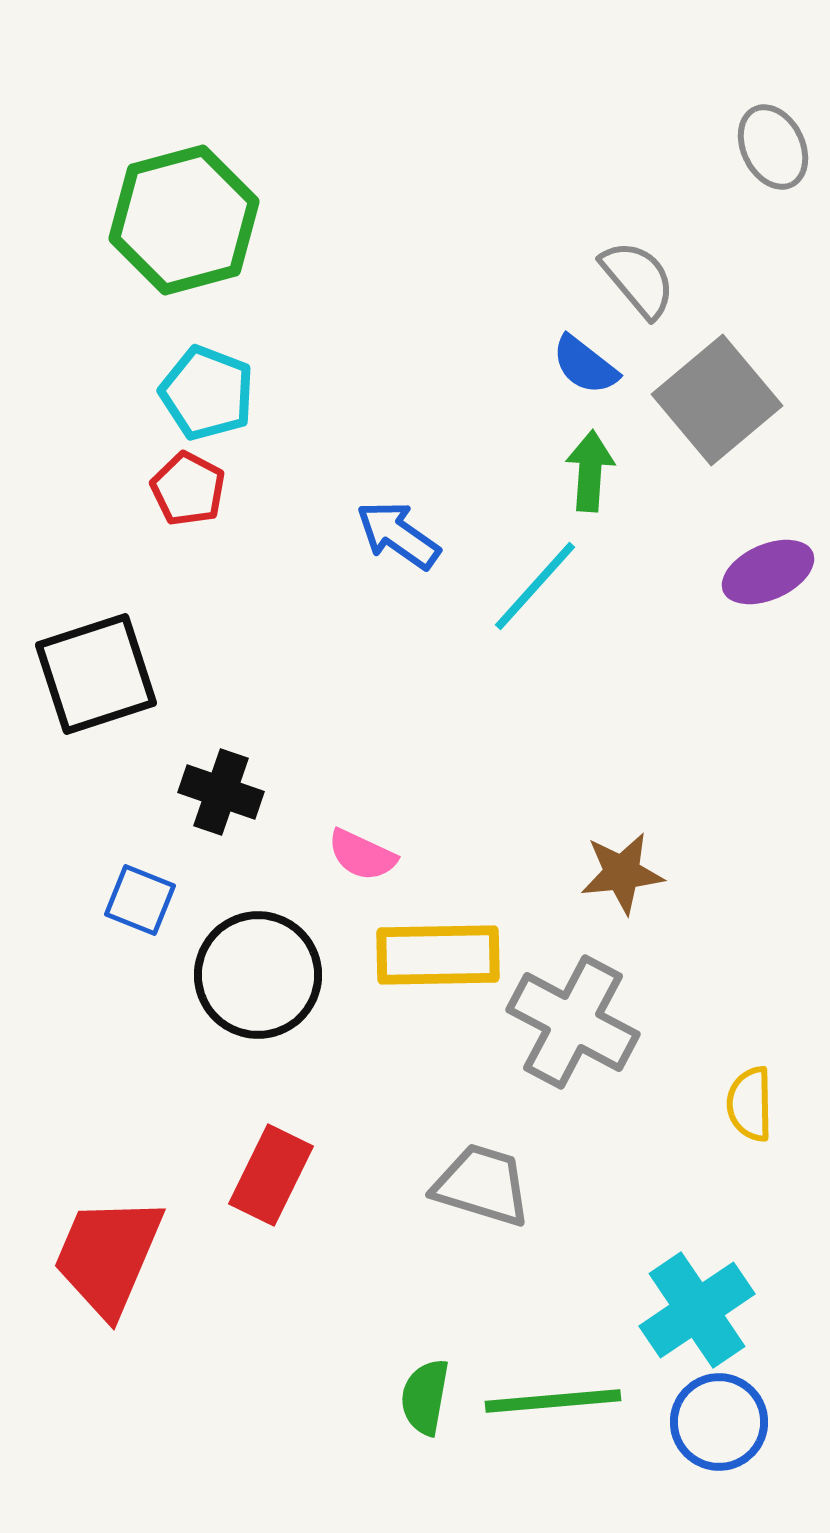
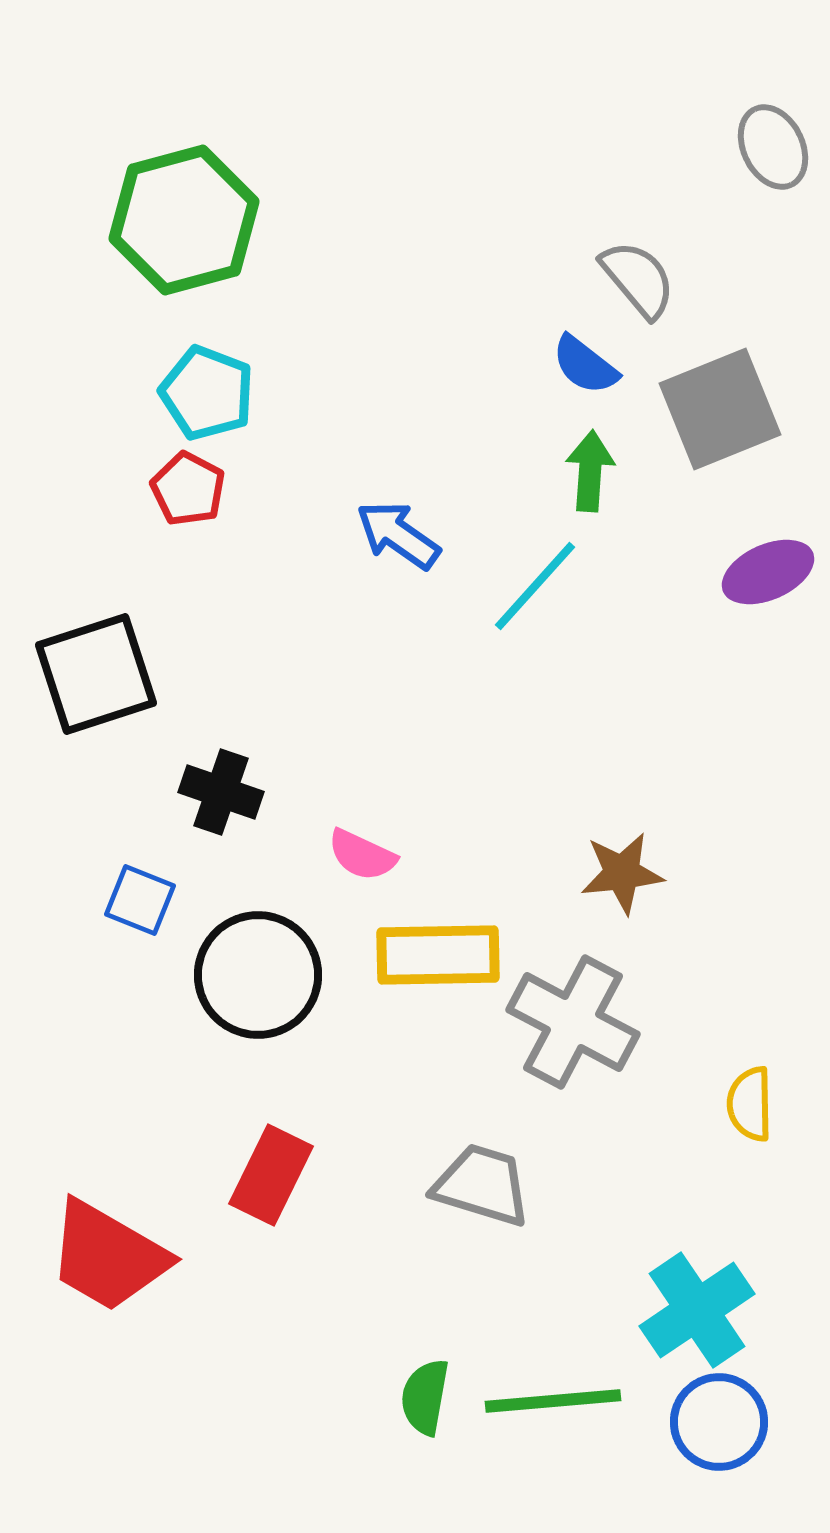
gray square: moved 3 px right, 9 px down; rotated 18 degrees clockwise
red trapezoid: rotated 83 degrees counterclockwise
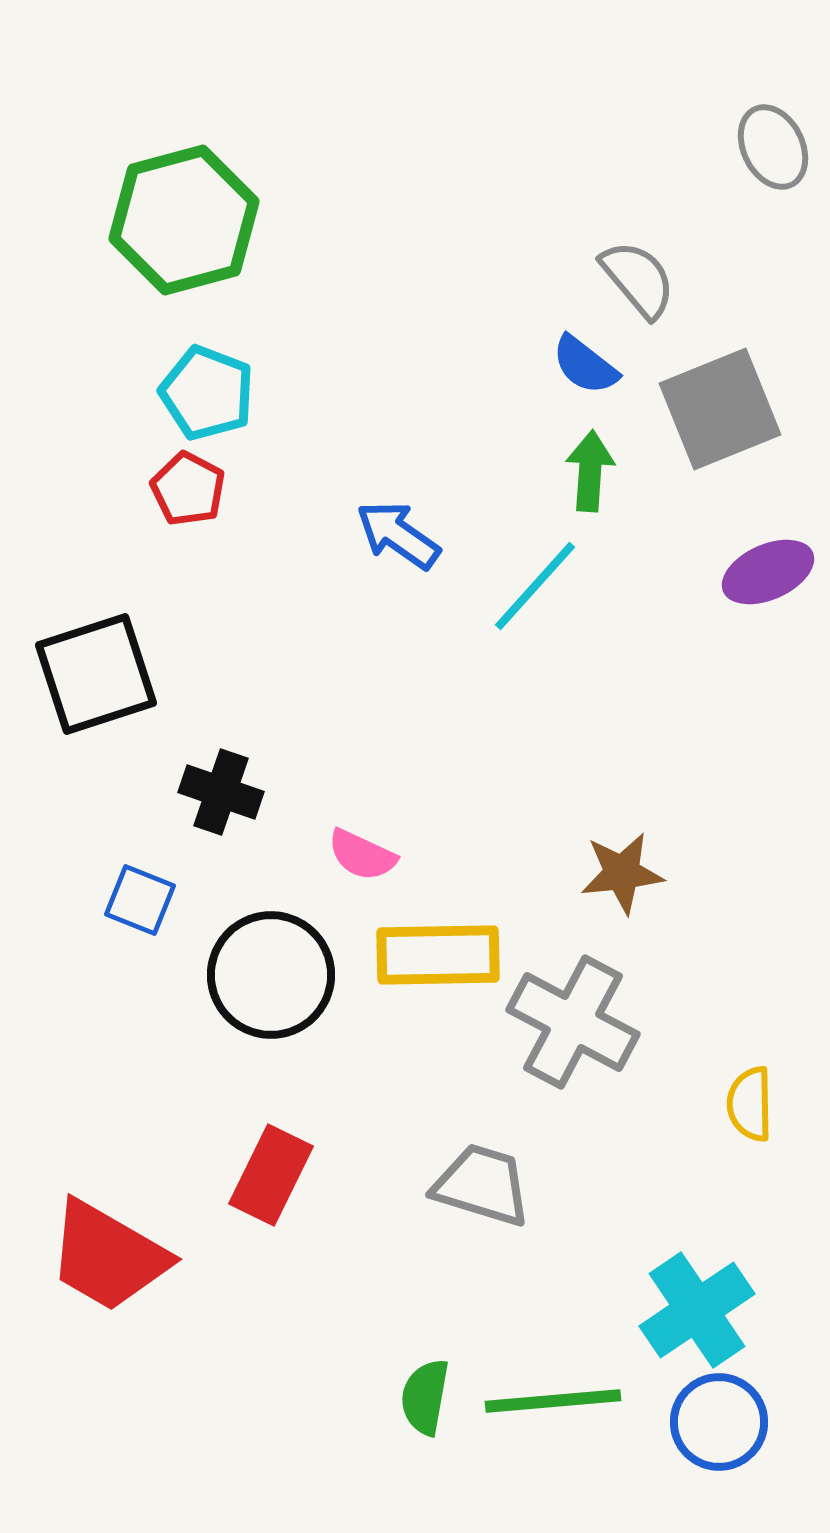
black circle: moved 13 px right
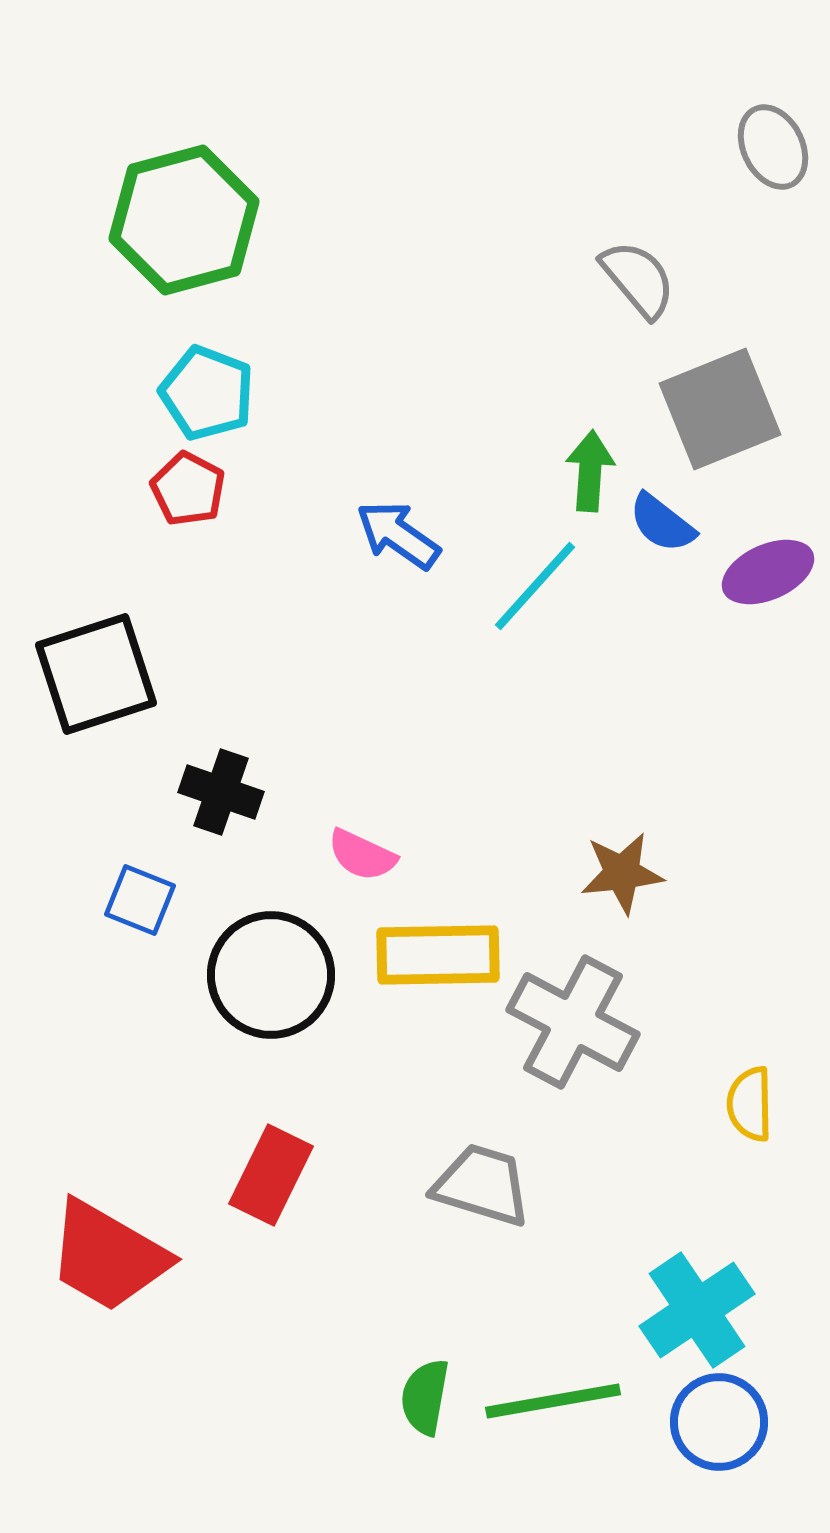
blue semicircle: moved 77 px right, 158 px down
green line: rotated 5 degrees counterclockwise
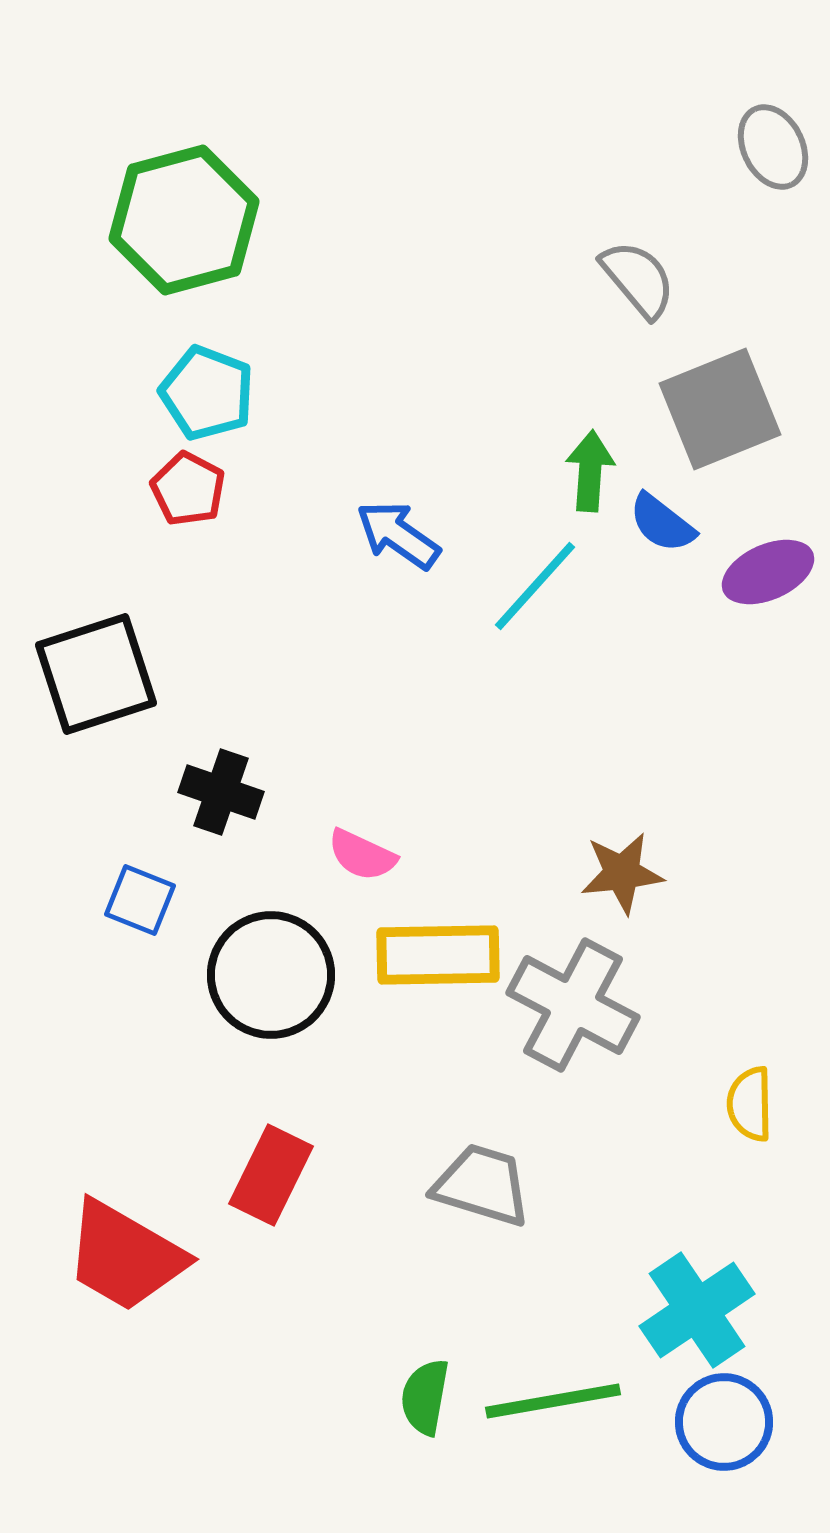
gray cross: moved 17 px up
red trapezoid: moved 17 px right
blue circle: moved 5 px right
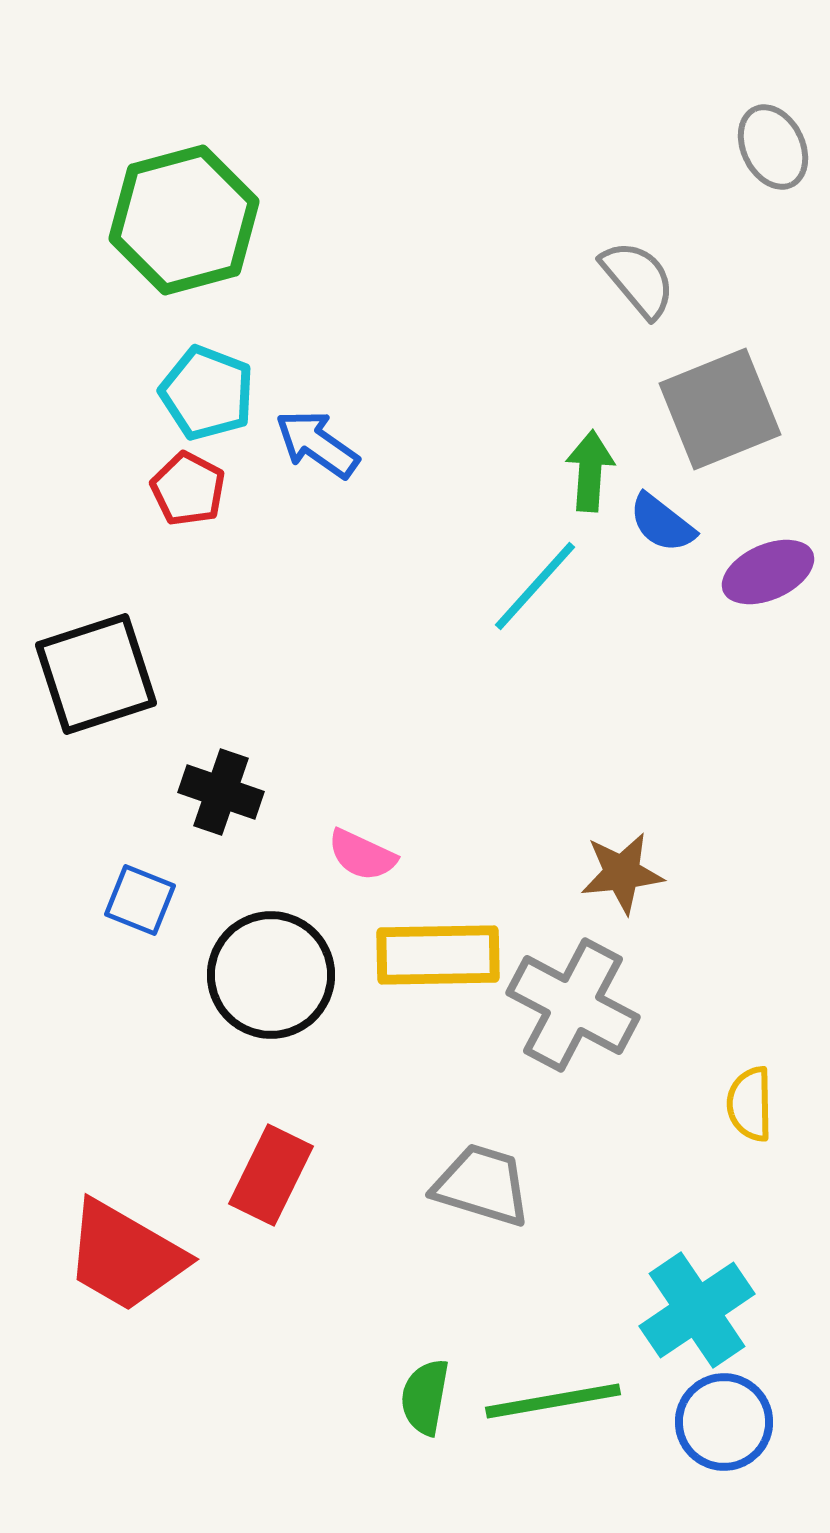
blue arrow: moved 81 px left, 91 px up
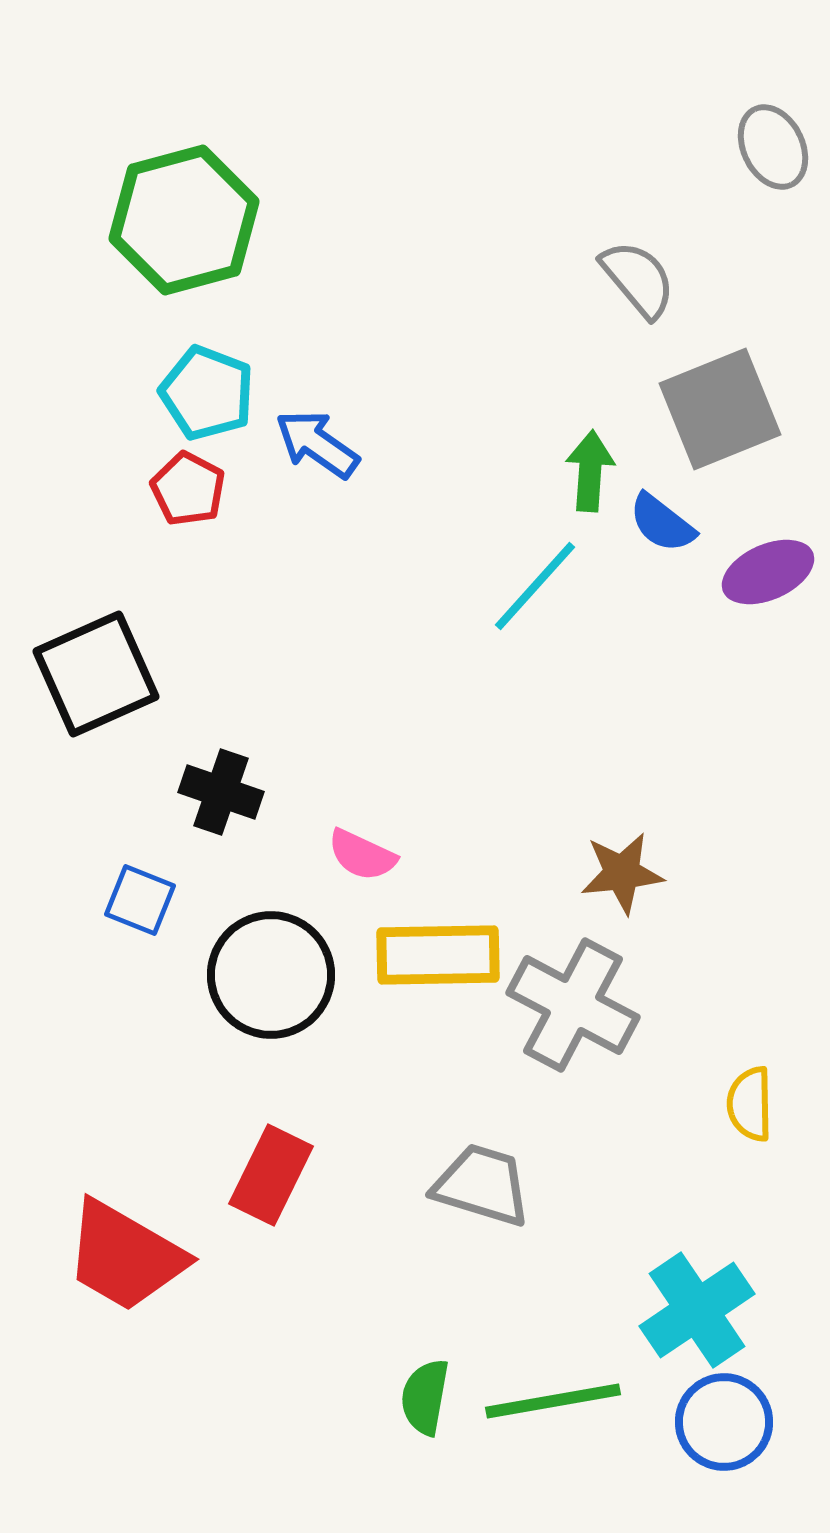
black square: rotated 6 degrees counterclockwise
